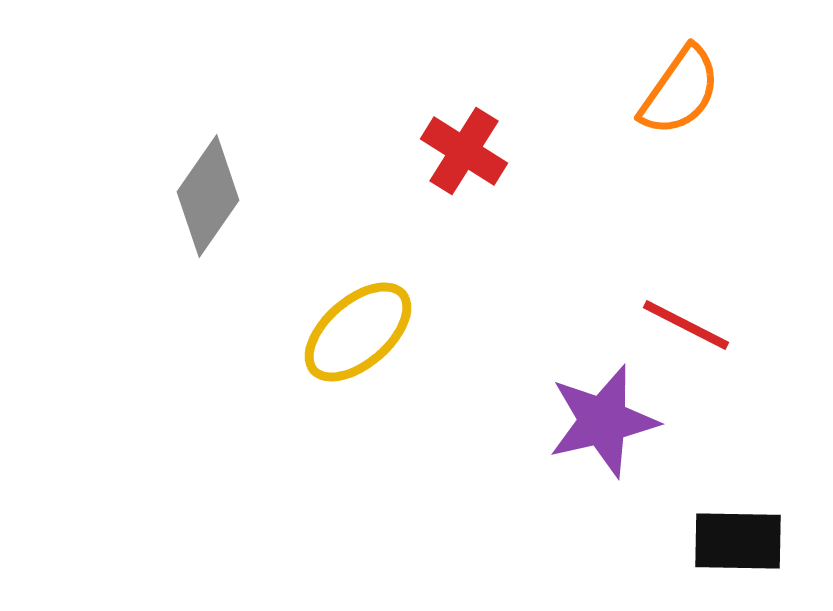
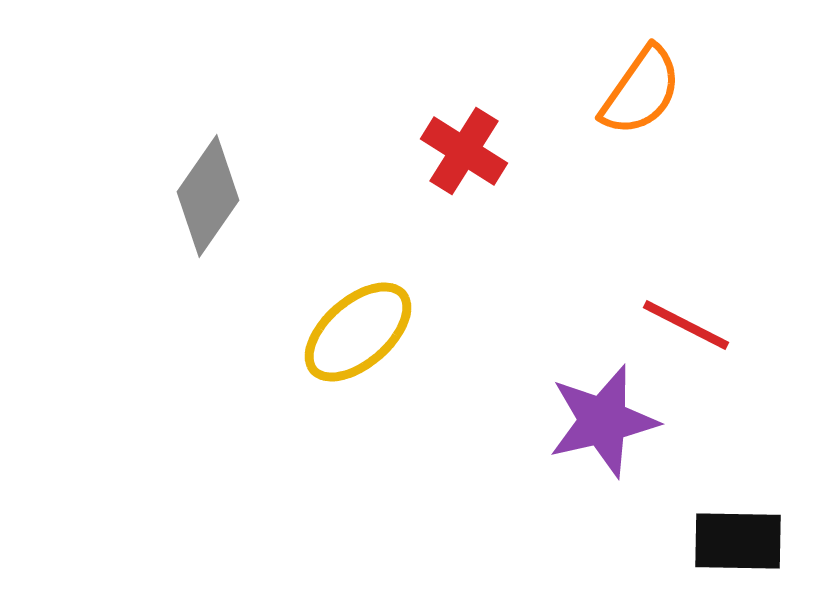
orange semicircle: moved 39 px left
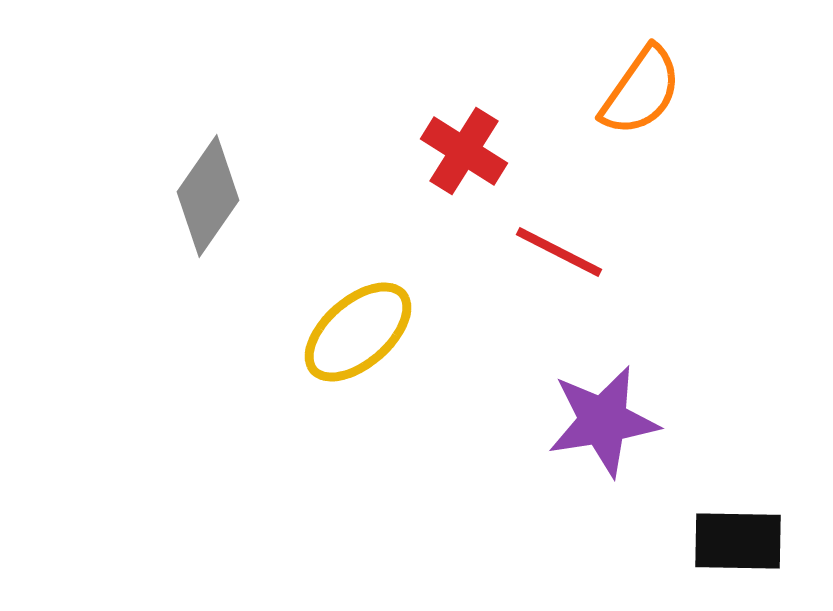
red line: moved 127 px left, 73 px up
purple star: rotated 4 degrees clockwise
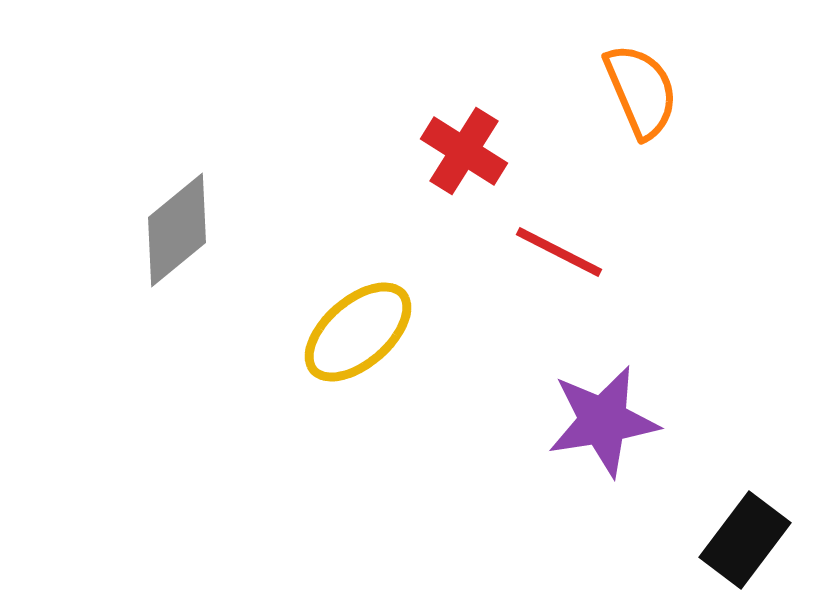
orange semicircle: rotated 58 degrees counterclockwise
gray diamond: moved 31 px left, 34 px down; rotated 16 degrees clockwise
black rectangle: moved 7 px right, 1 px up; rotated 54 degrees counterclockwise
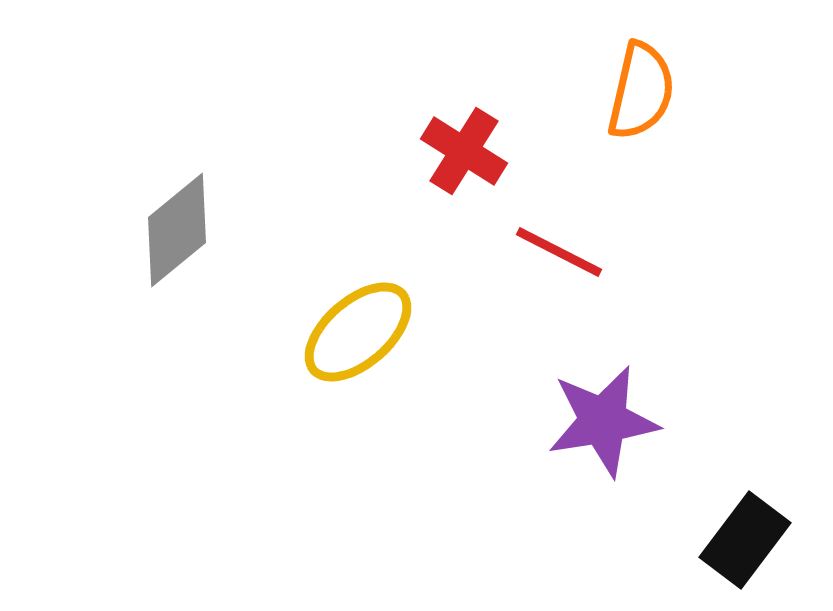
orange semicircle: rotated 36 degrees clockwise
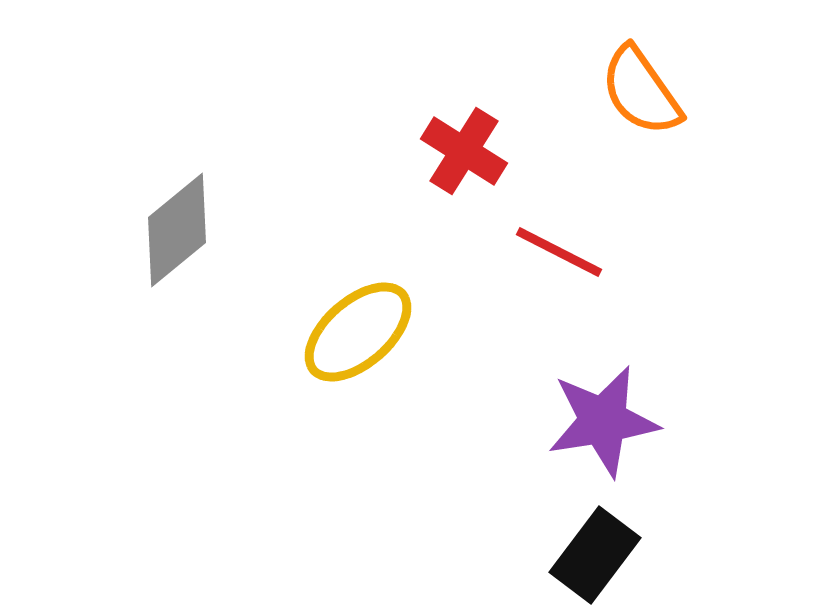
orange semicircle: rotated 132 degrees clockwise
black rectangle: moved 150 px left, 15 px down
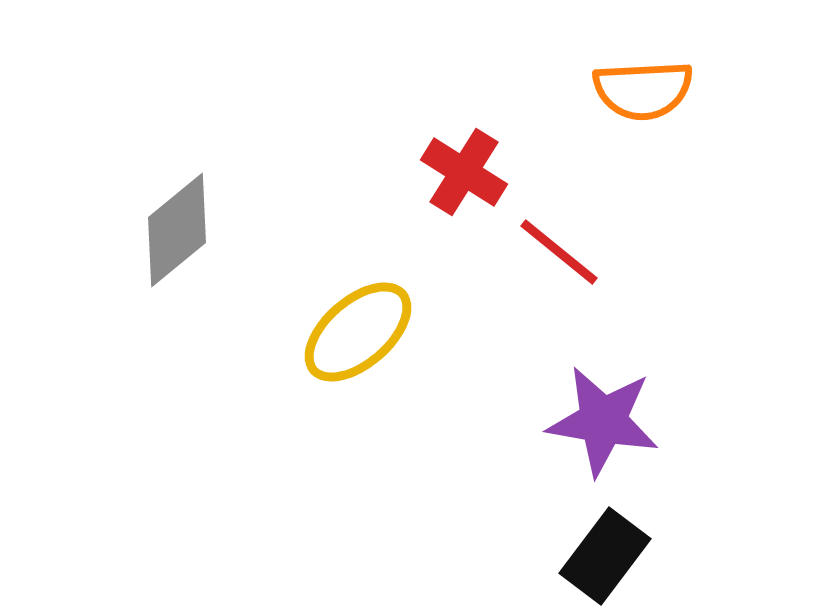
orange semicircle: moved 2 px right, 1 px up; rotated 58 degrees counterclockwise
red cross: moved 21 px down
red line: rotated 12 degrees clockwise
purple star: rotated 19 degrees clockwise
black rectangle: moved 10 px right, 1 px down
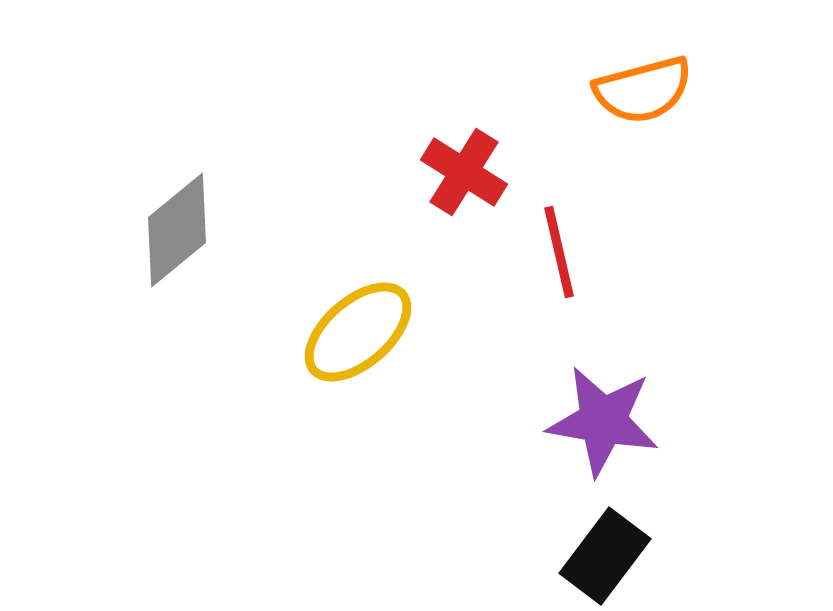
orange semicircle: rotated 12 degrees counterclockwise
red line: rotated 38 degrees clockwise
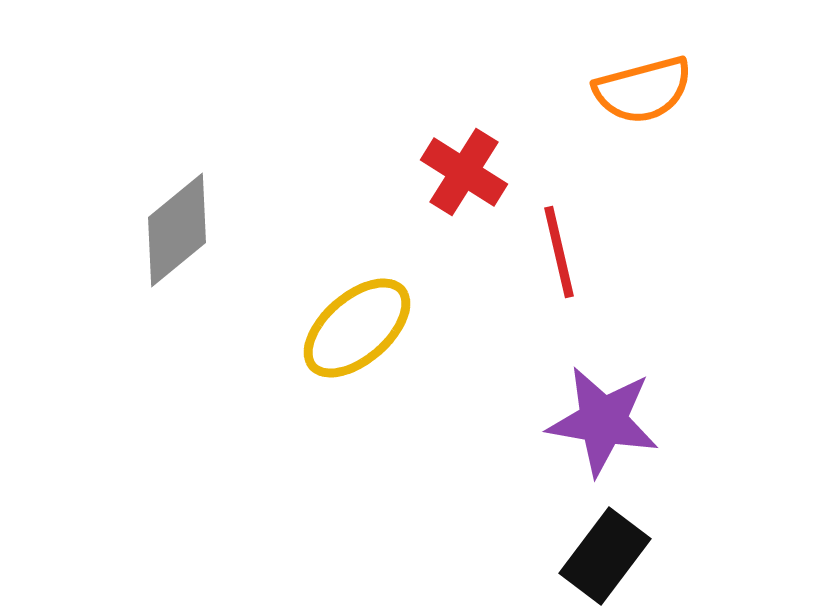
yellow ellipse: moved 1 px left, 4 px up
